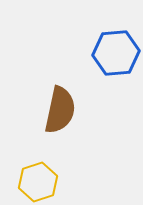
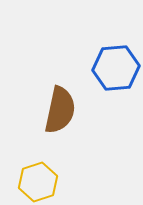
blue hexagon: moved 15 px down
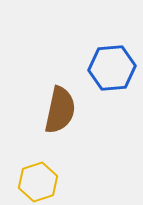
blue hexagon: moved 4 px left
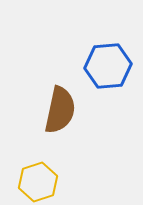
blue hexagon: moved 4 px left, 2 px up
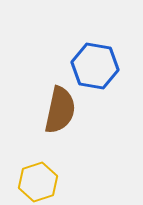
blue hexagon: moved 13 px left; rotated 15 degrees clockwise
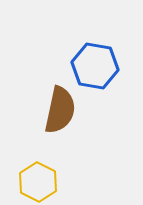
yellow hexagon: rotated 15 degrees counterclockwise
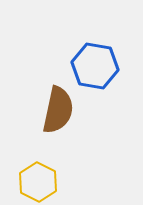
brown semicircle: moved 2 px left
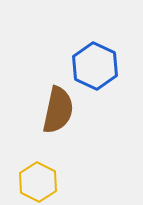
blue hexagon: rotated 15 degrees clockwise
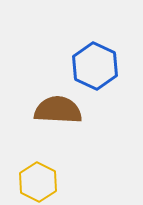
brown semicircle: rotated 99 degrees counterclockwise
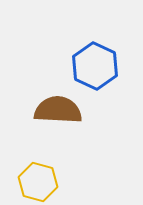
yellow hexagon: rotated 12 degrees counterclockwise
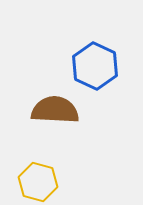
brown semicircle: moved 3 px left
